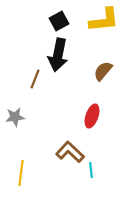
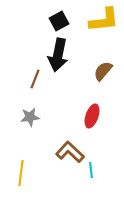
gray star: moved 15 px right
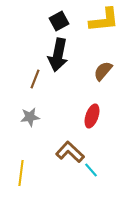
cyan line: rotated 35 degrees counterclockwise
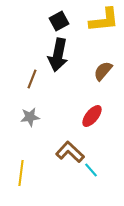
brown line: moved 3 px left
red ellipse: rotated 20 degrees clockwise
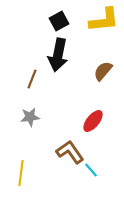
red ellipse: moved 1 px right, 5 px down
brown L-shape: rotated 12 degrees clockwise
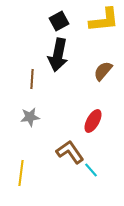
brown line: rotated 18 degrees counterclockwise
red ellipse: rotated 10 degrees counterclockwise
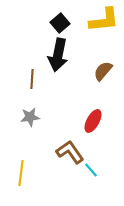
black square: moved 1 px right, 2 px down; rotated 12 degrees counterclockwise
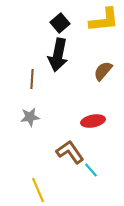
red ellipse: rotated 50 degrees clockwise
yellow line: moved 17 px right, 17 px down; rotated 30 degrees counterclockwise
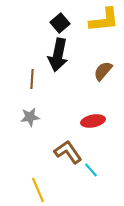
brown L-shape: moved 2 px left
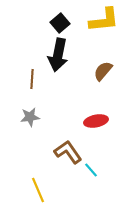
red ellipse: moved 3 px right
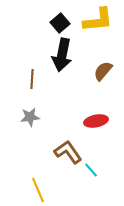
yellow L-shape: moved 6 px left
black arrow: moved 4 px right
